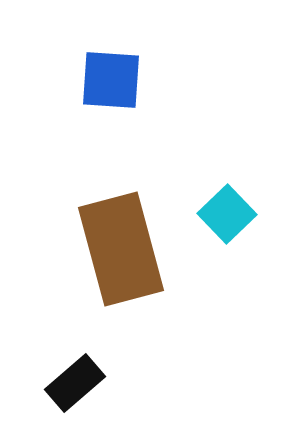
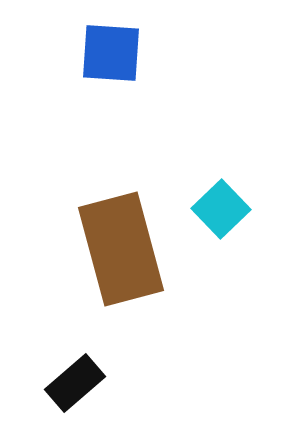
blue square: moved 27 px up
cyan square: moved 6 px left, 5 px up
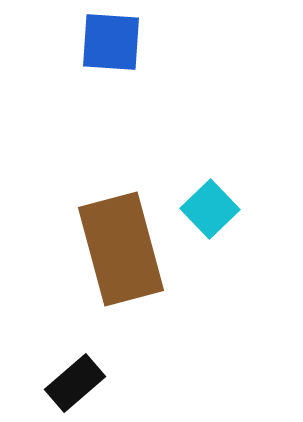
blue square: moved 11 px up
cyan square: moved 11 px left
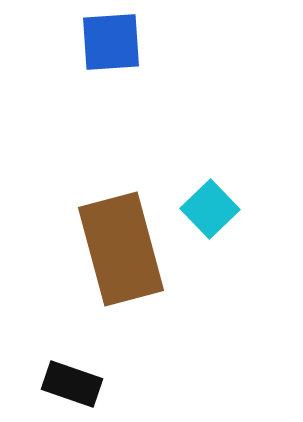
blue square: rotated 8 degrees counterclockwise
black rectangle: moved 3 px left, 1 px down; rotated 60 degrees clockwise
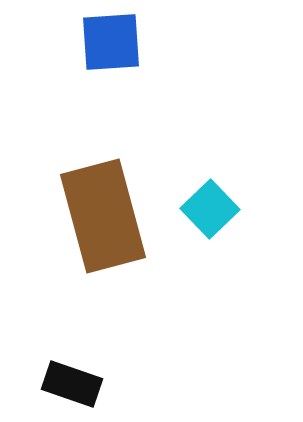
brown rectangle: moved 18 px left, 33 px up
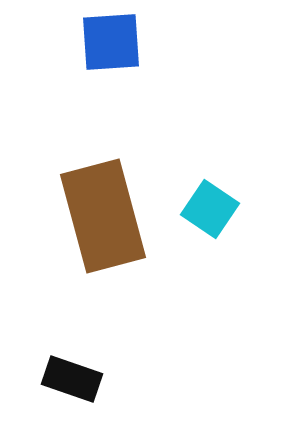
cyan square: rotated 12 degrees counterclockwise
black rectangle: moved 5 px up
